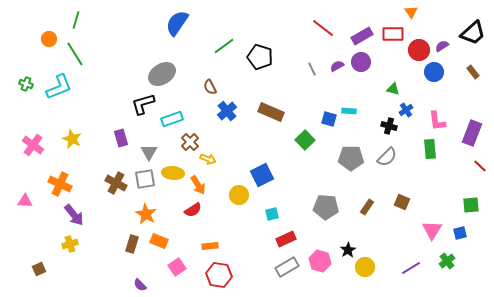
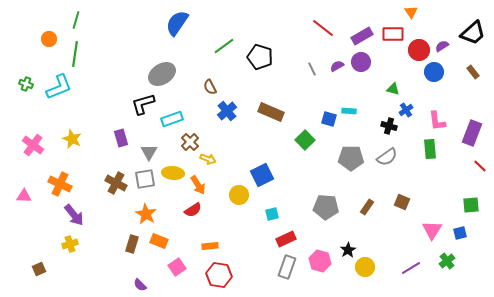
green line at (75, 54): rotated 40 degrees clockwise
gray semicircle at (387, 157): rotated 10 degrees clockwise
pink triangle at (25, 201): moved 1 px left, 5 px up
gray rectangle at (287, 267): rotated 40 degrees counterclockwise
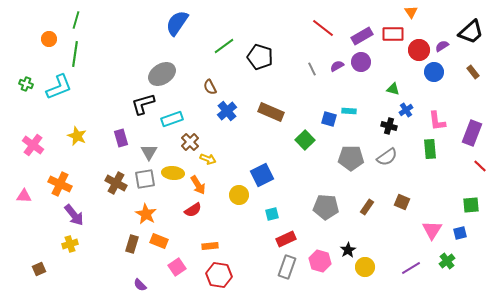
black trapezoid at (473, 33): moved 2 px left, 1 px up
yellow star at (72, 139): moved 5 px right, 3 px up
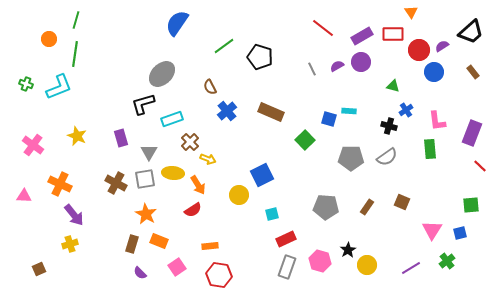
gray ellipse at (162, 74): rotated 12 degrees counterclockwise
green triangle at (393, 89): moved 3 px up
yellow circle at (365, 267): moved 2 px right, 2 px up
purple semicircle at (140, 285): moved 12 px up
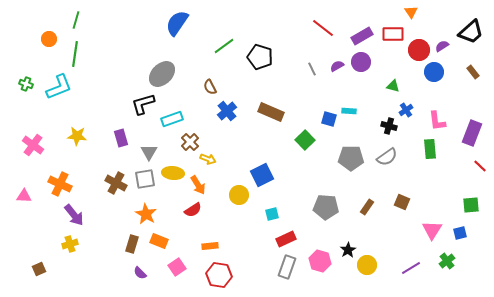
yellow star at (77, 136): rotated 18 degrees counterclockwise
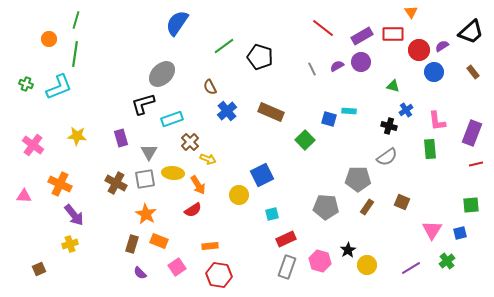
gray pentagon at (351, 158): moved 7 px right, 21 px down
red line at (480, 166): moved 4 px left, 2 px up; rotated 56 degrees counterclockwise
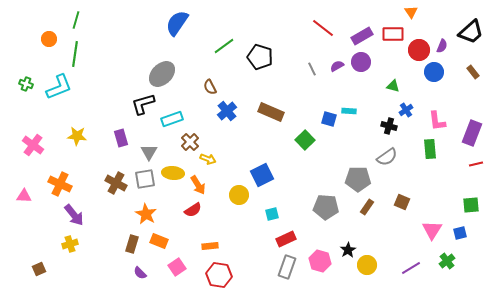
purple semicircle at (442, 46): rotated 144 degrees clockwise
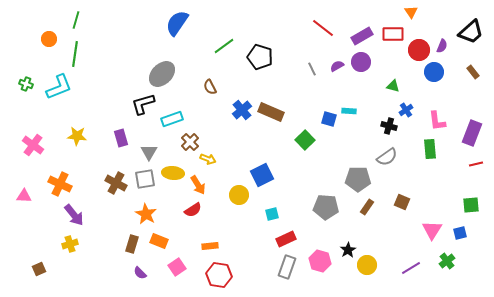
blue cross at (227, 111): moved 15 px right, 1 px up
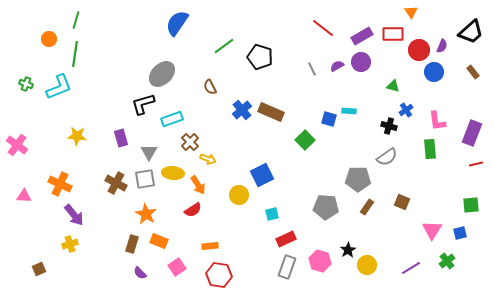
pink cross at (33, 145): moved 16 px left
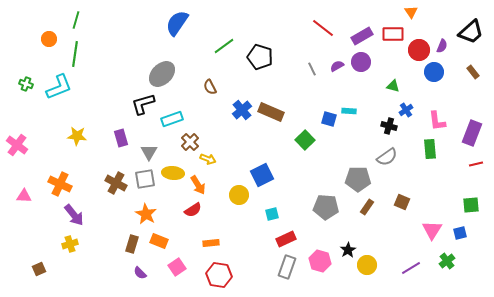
orange rectangle at (210, 246): moved 1 px right, 3 px up
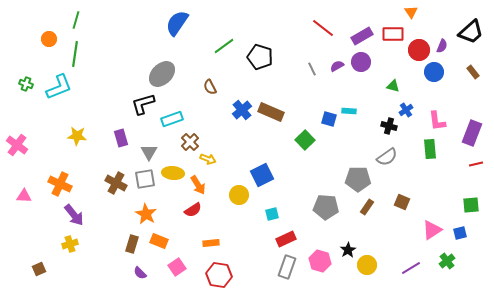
pink triangle at (432, 230): rotated 25 degrees clockwise
